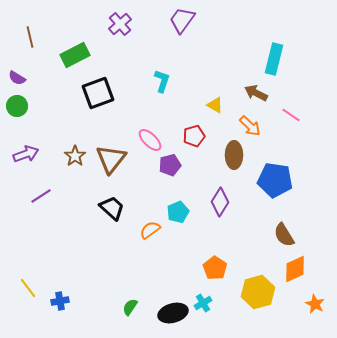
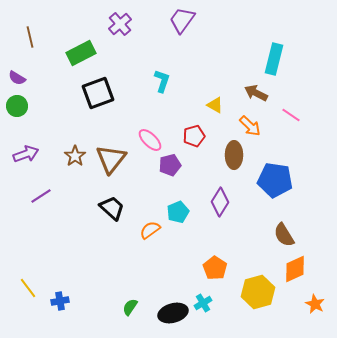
green rectangle: moved 6 px right, 2 px up
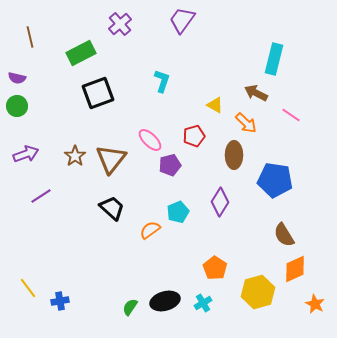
purple semicircle: rotated 18 degrees counterclockwise
orange arrow: moved 4 px left, 3 px up
black ellipse: moved 8 px left, 12 px up
